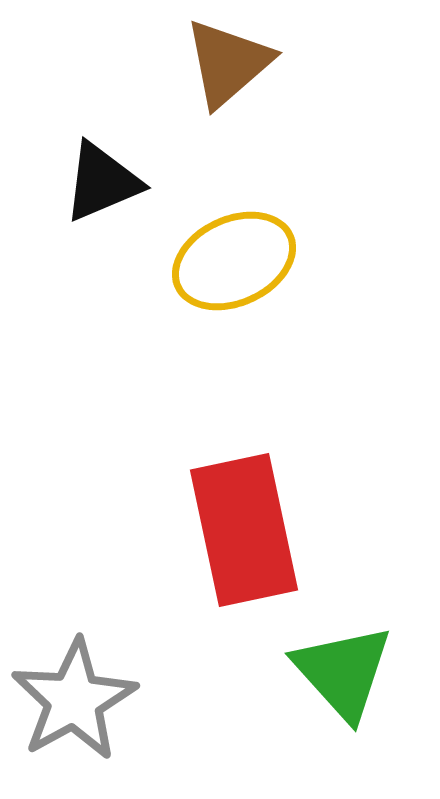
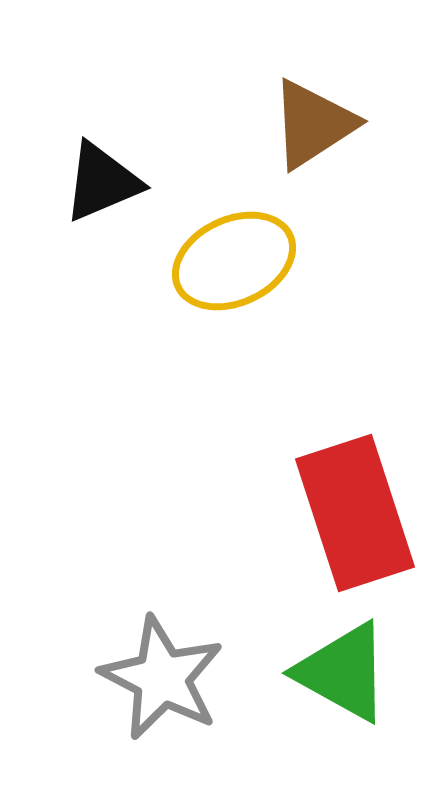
brown triangle: moved 85 px right, 61 px down; rotated 8 degrees clockwise
red rectangle: moved 111 px right, 17 px up; rotated 6 degrees counterclockwise
green triangle: rotated 19 degrees counterclockwise
gray star: moved 88 px right, 22 px up; rotated 16 degrees counterclockwise
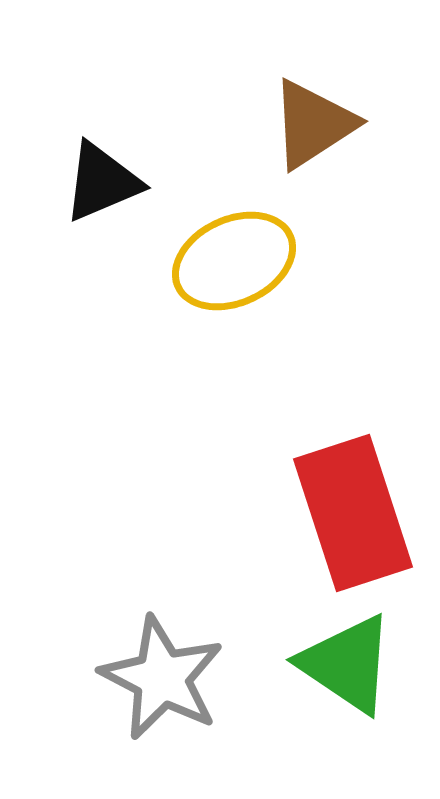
red rectangle: moved 2 px left
green triangle: moved 4 px right, 8 px up; rotated 5 degrees clockwise
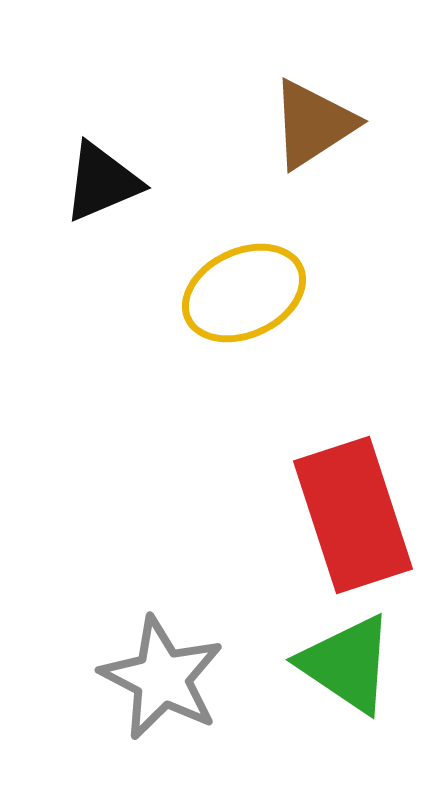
yellow ellipse: moved 10 px right, 32 px down
red rectangle: moved 2 px down
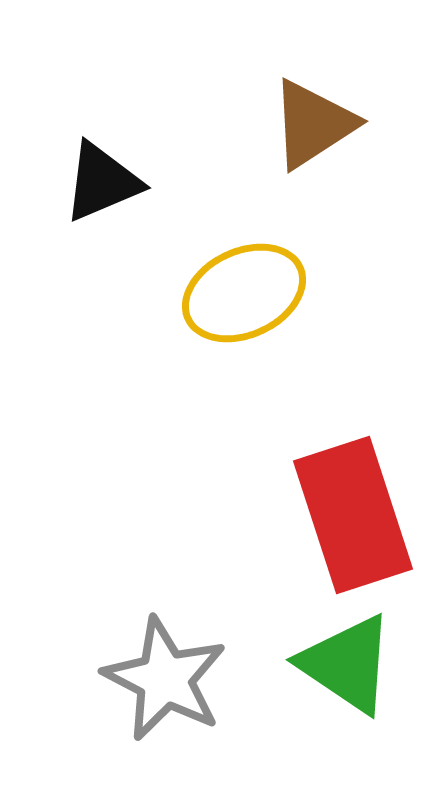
gray star: moved 3 px right, 1 px down
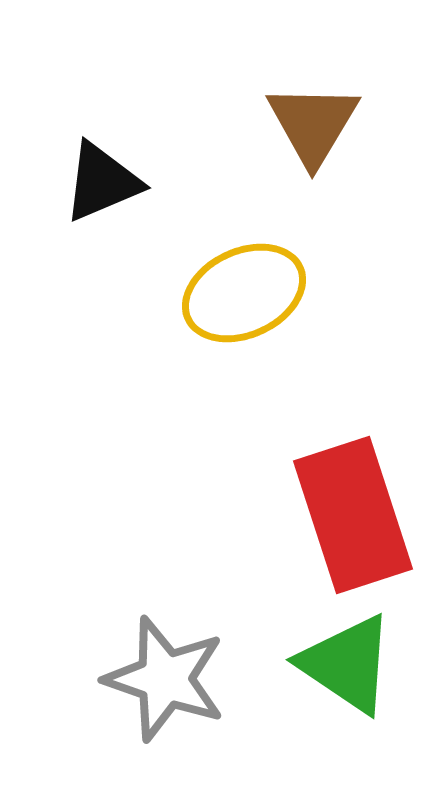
brown triangle: rotated 26 degrees counterclockwise
gray star: rotated 8 degrees counterclockwise
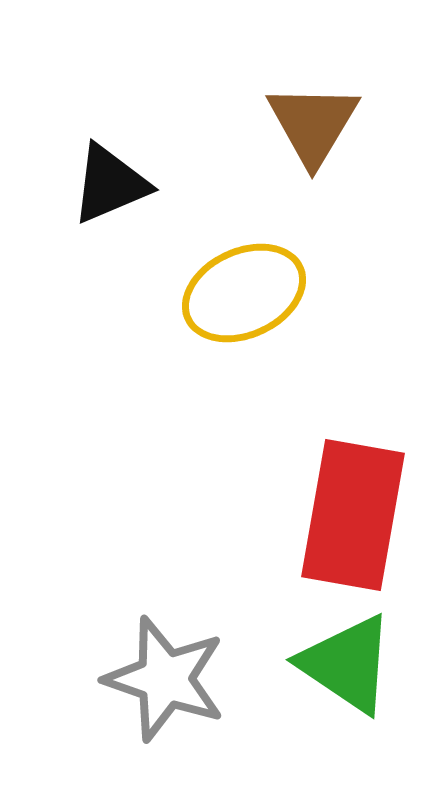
black triangle: moved 8 px right, 2 px down
red rectangle: rotated 28 degrees clockwise
